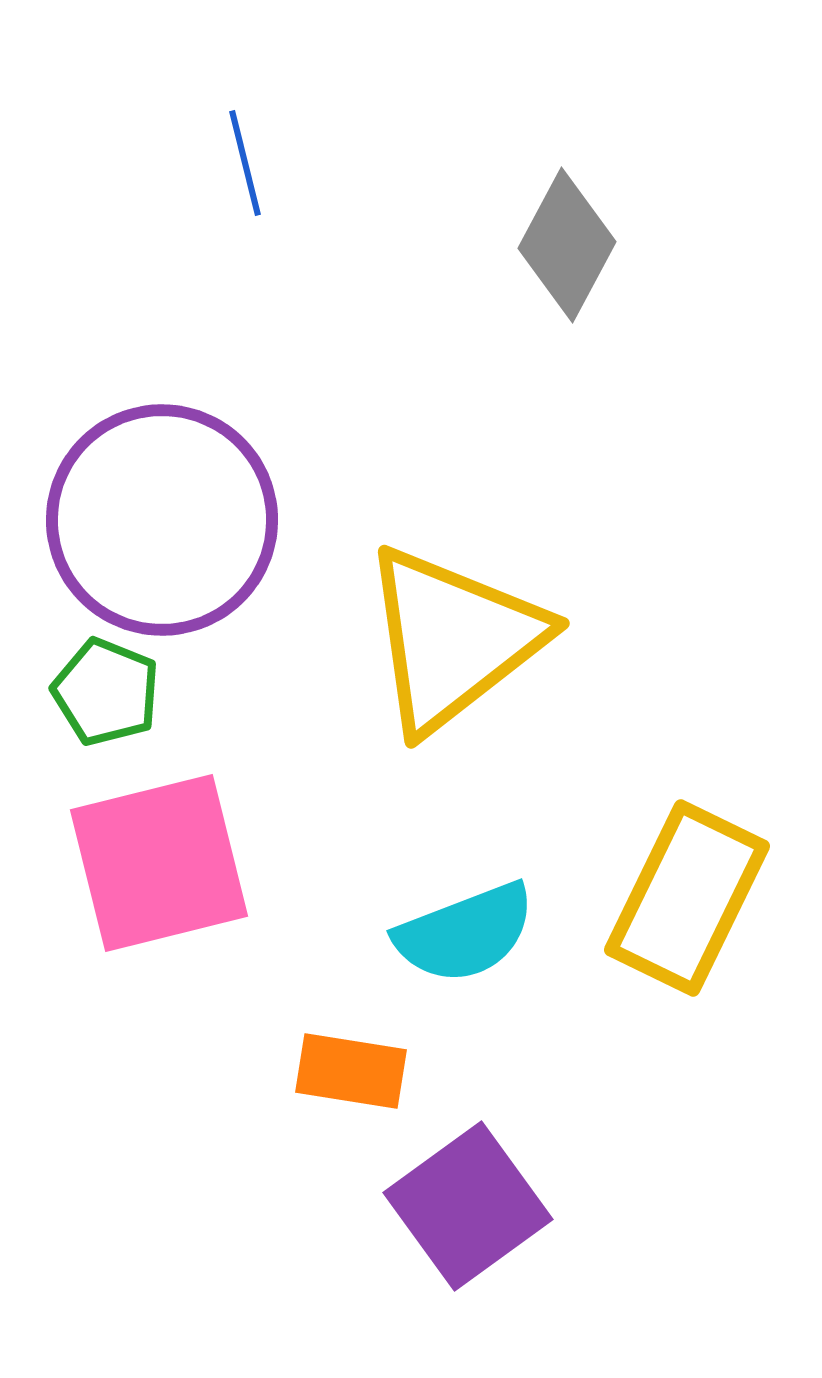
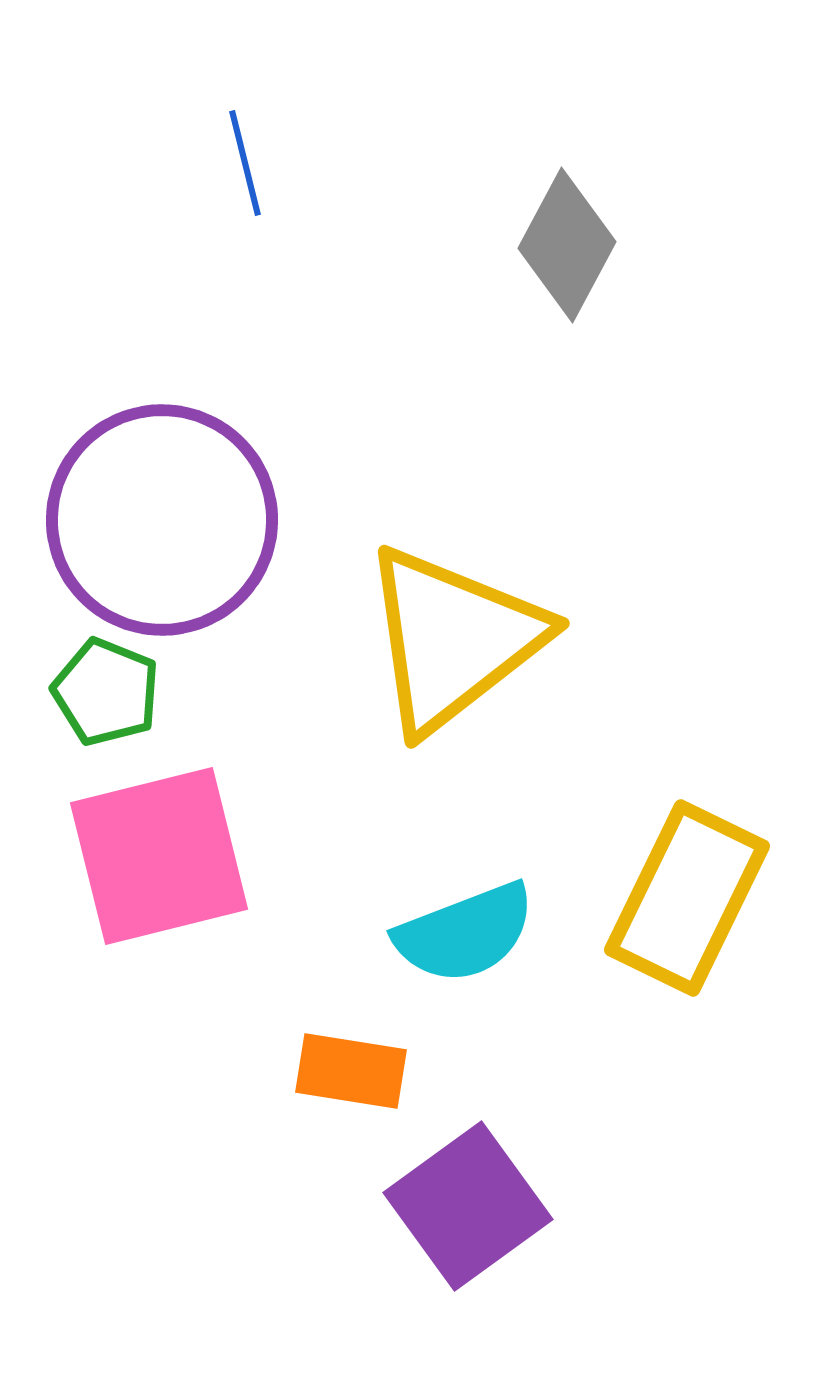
pink square: moved 7 px up
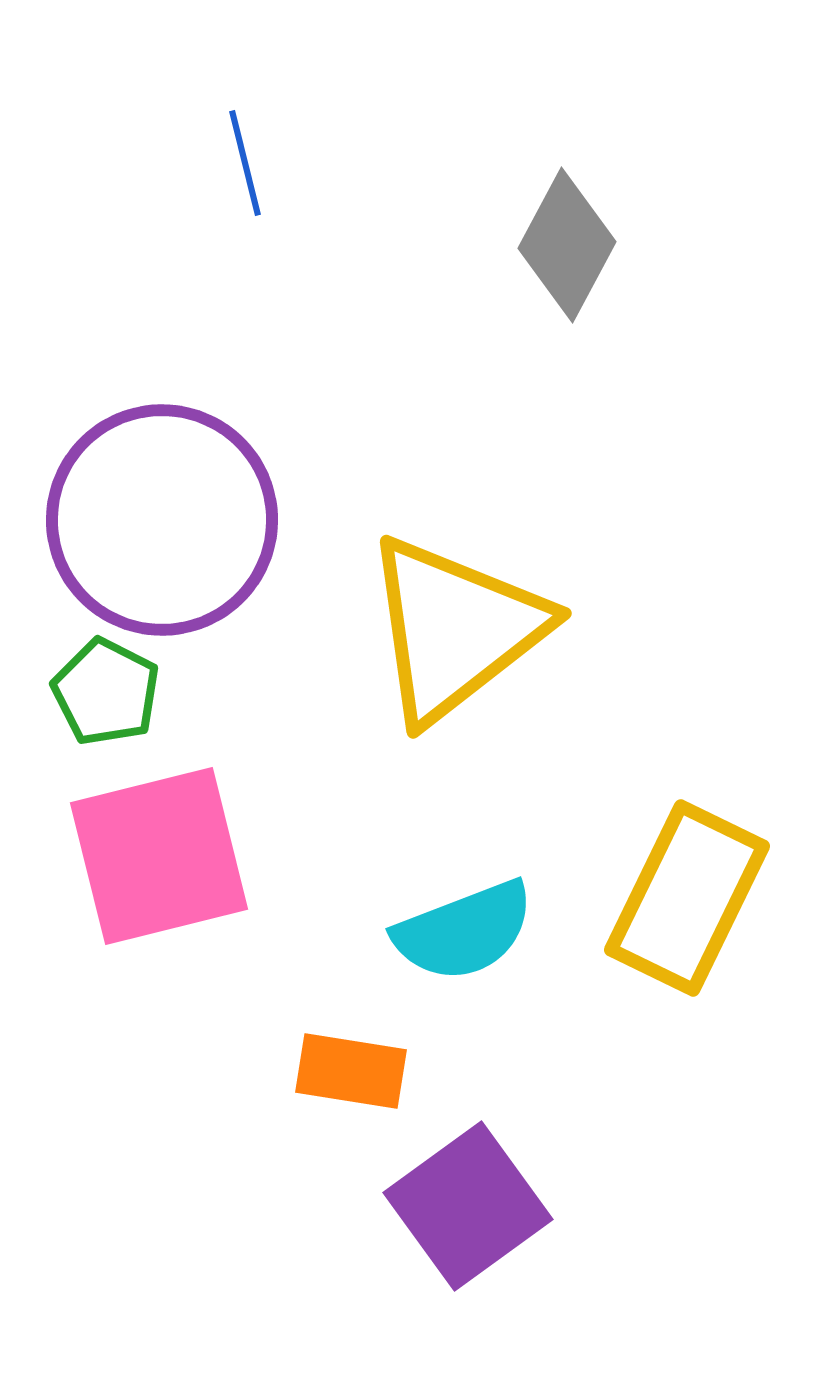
yellow triangle: moved 2 px right, 10 px up
green pentagon: rotated 5 degrees clockwise
cyan semicircle: moved 1 px left, 2 px up
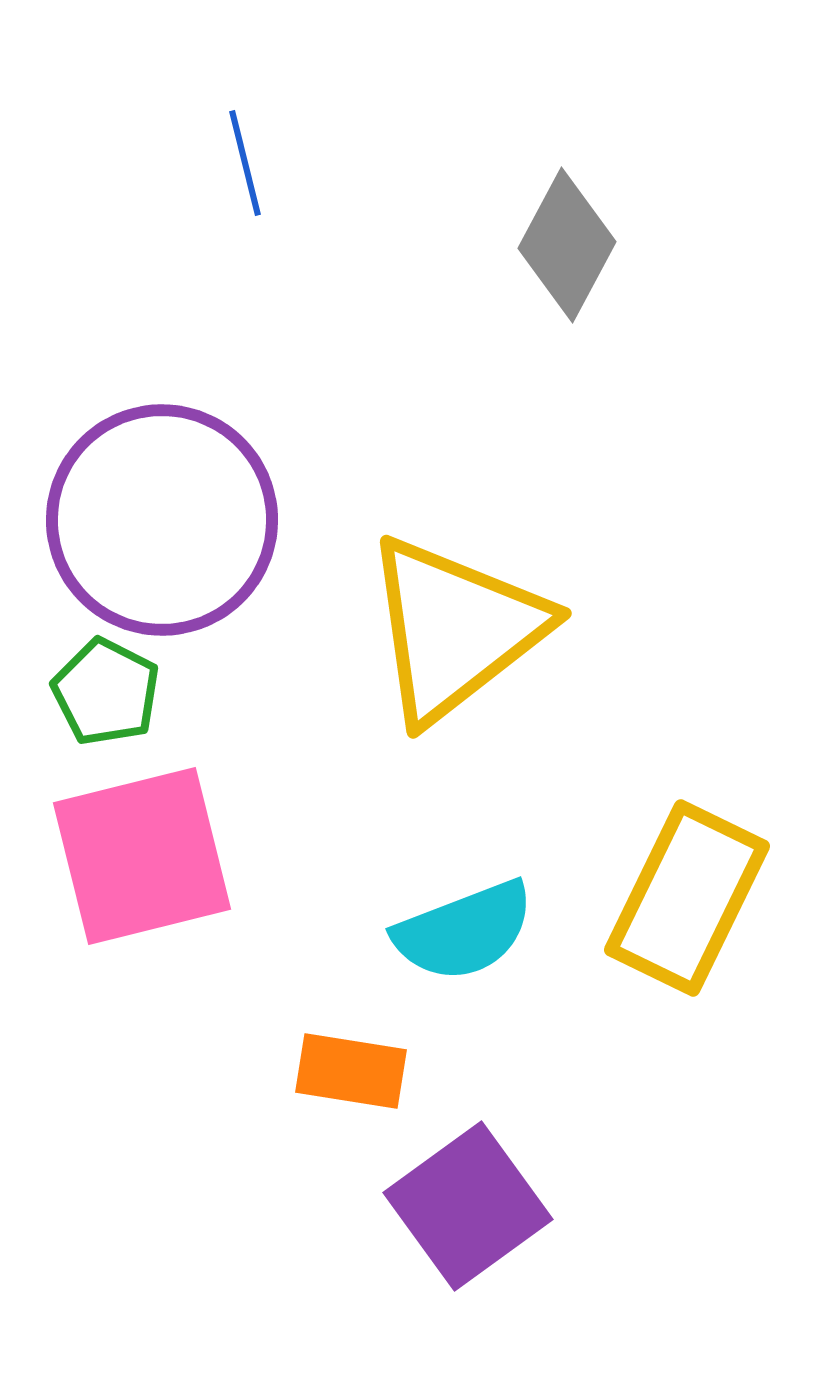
pink square: moved 17 px left
